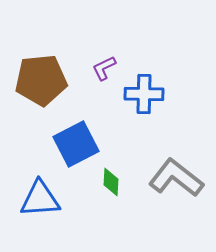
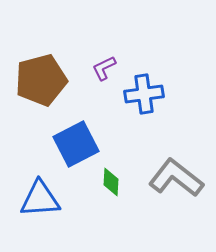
brown pentagon: rotated 9 degrees counterclockwise
blue cross: rotated 9 degrees counterclockwise
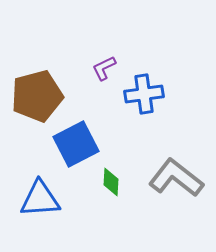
brown pentagon: moved 4 px left, 16 px down
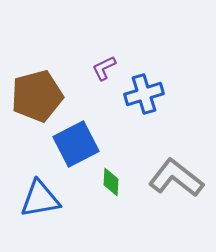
blue cross: rotated 9 degrees counterclockwise
blue triangle: rotated 6 degrees counterclockwise
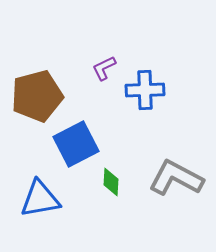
blue cross: moved 1 px right, 4 px up; rotated 15 degrees clockwise
gray L-shape: rotated 10 degrees counterclockwise
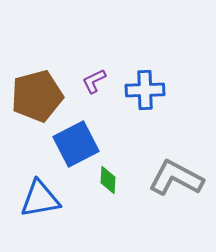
purple L-shape: moved 10 px left, 13 px down
green diamond: moved 3 px left, 2 px up
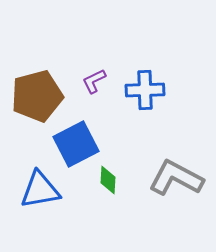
blue triangle: moved 9 px up
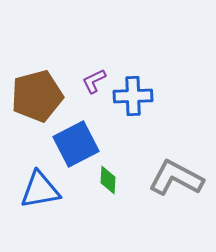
blue cross: moved 12 px left, 6 px down
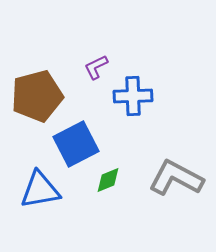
purple L-shape: moved 2 px right, 14 px up
green diamond: rotated 64 degrees clockwise
